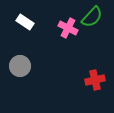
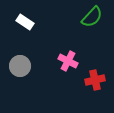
pink cross: moved 33 px down
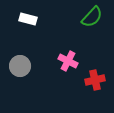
white rectangle: moved 3 px right, 3 px up; rotated 18 degrees counterclockwise
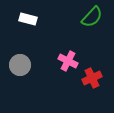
gray circle: moved 1 px up
red cross: moved 3 px left, 2 px up; rotated 12 degrees counterclockwise
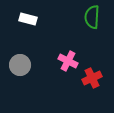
green semicircle: rotated 140 degrees clockwise
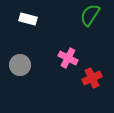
green semicircle: moved 2 px left, 2 px up; rotated 30 degrees clockwise
pink cross: moved 3 px up
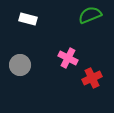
green semicircle: rotated 35 degrees clockwise
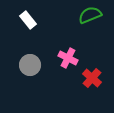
white rectangle: moved 1 px down; rotated 36 degrees clockwise
gray circle: moved 10 px right
red cross: rotated 24 degrees counterclockwise
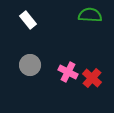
green semicircle: rotated 25 degrees clockwise
pink cross: moved 14 px down
